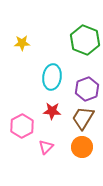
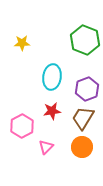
red star: rotated 12 degrees counterclockwise
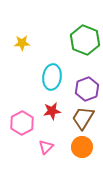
pink hexagon: moved 3 px up
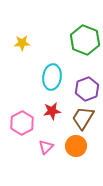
orange circle: moved 6 px left, 1 px up
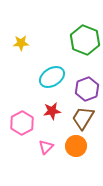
yellow star: moved 1 px left
cyan ellipse: rotated 50 degrees clockwise
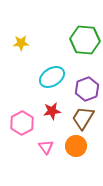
green hexagon: rotated 16 degrees counterclockwise
pink triangle: rotated 21 degrees counterclockwise
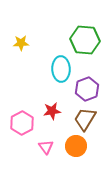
cyan ellipse: moved 9 px right, 8 px up; rotated 60 degrees counterclockwise
brown trapezoid: moved 2 px right, 1 px down
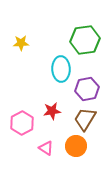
green hexagon: rotated 12 degrees counterclockwise
purple hexagon: rotated 10 degrees clockwise
pink triangle: moved 1 px down; rotated 21 degrees counterclockwise
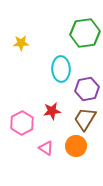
green hexagon: moved 7 px up
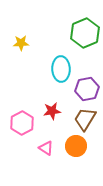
green hexagon: rotated 16 degrees counterclockwise
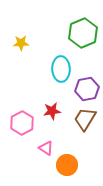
green hexagon: moved 2 px left
orange circle: moved 9 px left, 19 px down
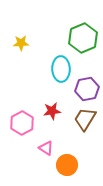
green hexagon: moved 5 px down
